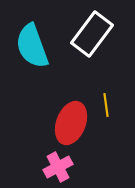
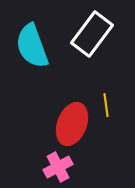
red ellipse: moved 1 px right, 1 px down
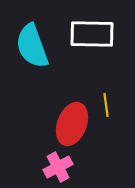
white rectangle: rotated 54 degrees clockwise
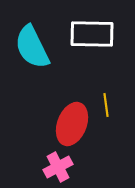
cyan semicircle: moved 1 px down; rotated 6 degrees counterclockwise
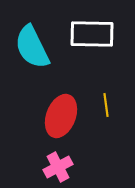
red ellipse: moved 11 px left, 8 px up
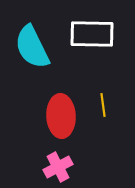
yellow line: moved 3 px left
red ellipse: rotated 24 degrees counterclockwise
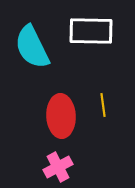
white rectangle: moved 1 px left, 3 px up
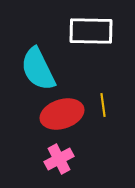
cyan semicircle: moved 6 px right, 22 px down
red ellipse: moved 1 px right, 2 px up; rotated 75 degrees clockwise
pink cross: moved 1 px right, 8 px up
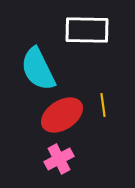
white rectangle: moved 4 px left, 1 px up
red ellipse: moved 1 px down; rotated 15 degrees counterclockwise
